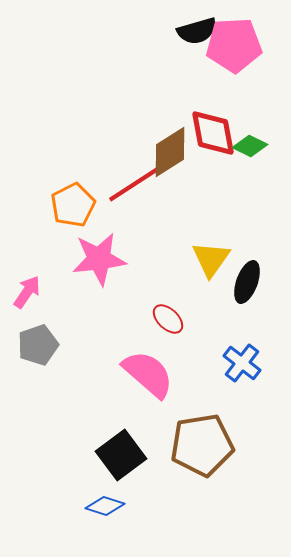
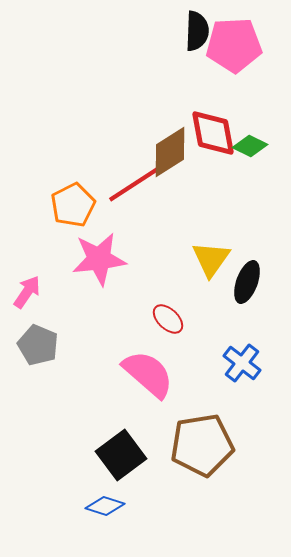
black semicircle: rotated 72 degrees counterclockwise
gray pentagon: rotated 30 degrees counterclockwise
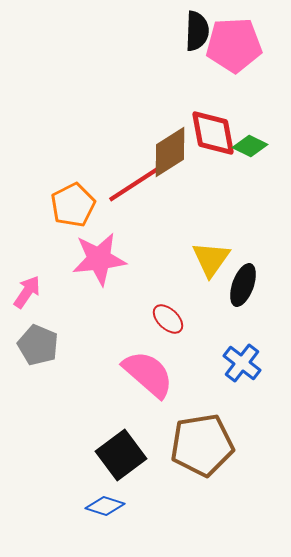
black ellipse: moved 4 px left, 3 px down
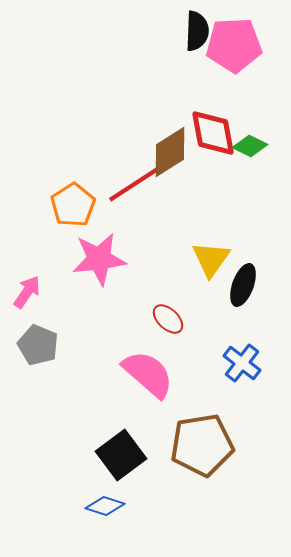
orange pentagon: rotated 6 degrees counterclockwise
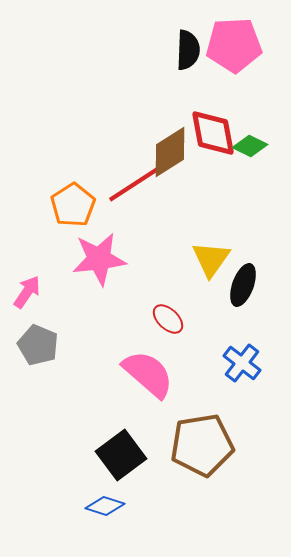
black semicircle: moved 9 px left, 19 px down
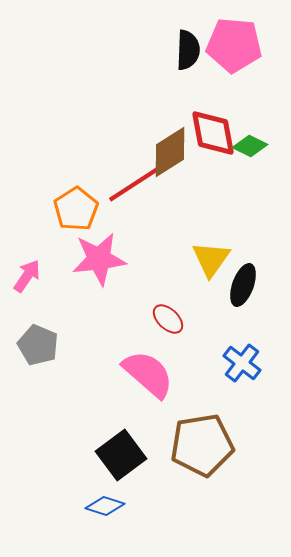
pink pentagon: rotated 8 degrees clockwise
orange pentagon: moved 3 px right, 4 px down
pink arrow: moved 16 px up
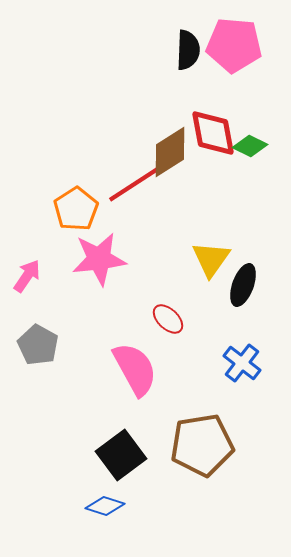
gray pentagon: rotated 6 degrees clockwise
pink semicircle: moved 13 px left, 5 px up; rotated 20 degrees clockwise
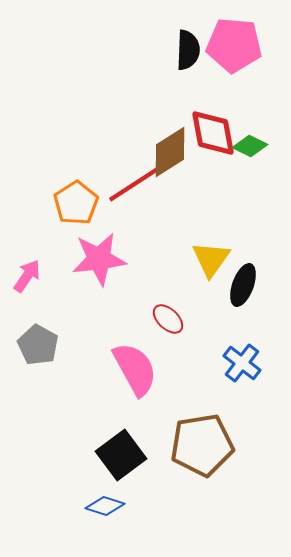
orange pentagon: moved 6 px up
